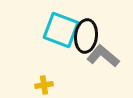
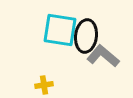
cyan square: moved 1 px left; rotated 12 degrees counterclockwise
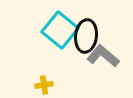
cyan square: rotated 30 degrees clockwise
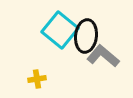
yellow cross: moved 7 px left, 6 px up
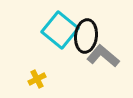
yellow cross: rotated 18 degrees counterclockwise
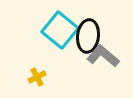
black ellipse: moved 2 px right
yellow cross: moved 2 px up
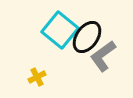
black ellipse: moved 1 px left, 1 px down; rotated 28 degrees clockwise
gray L-shape: rotated 76 degrees counterclockwise
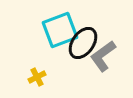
cyan square: rotated 30 degrees clockwise
black ellipse: moved 4 px left, 6 px down
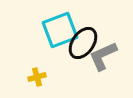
gray L-shape: rotated 12 degrees clockwise
yellow cross: rotated 12 degrees clockwise
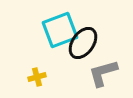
gray L-shape: moved 17 px down; rotated 8 degrees clockwise
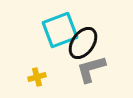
gray L-shape: moved 12 px left, 4 px up
